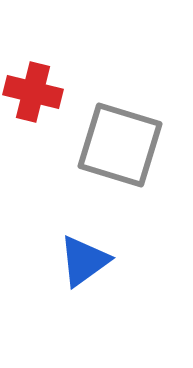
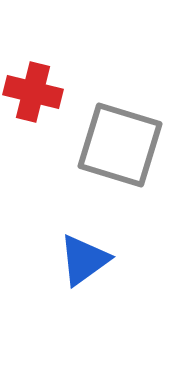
blue triangle: moved 1 px up
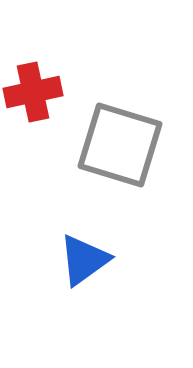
red cross: rotated 26 degrees counterclockwise
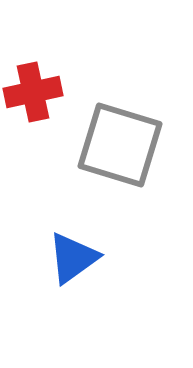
blue triangle: moved 11 px left, 2 px up
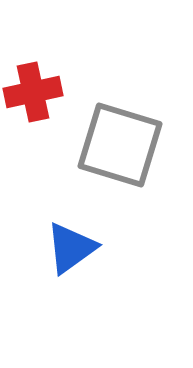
blue triangle: moved 2 px left, 10 px up
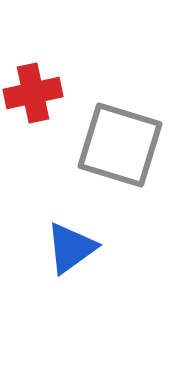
red cross: moved 1 px down
